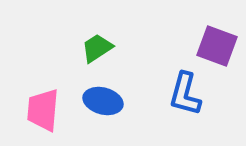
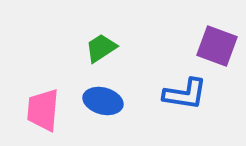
green trapezoid: moved 4 px right
blue L-shape: rotated 96 degrees counterclockwise
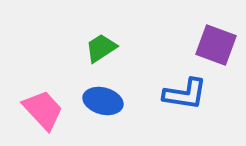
purple square: moved 1 px left, 1 px up
pink trapezoid: rotated 132 degrees clockwise
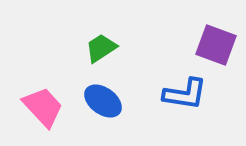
blue ellipse: rotated 21 degrees clockwise
pink trapezoid: moved 3 px up
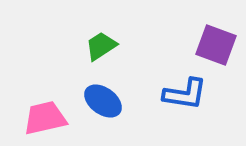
green trapezoid: moved 2 px up
pink trapezoid: moved 2 px right, 11 px down; rotated 60 degrees counterclockwise
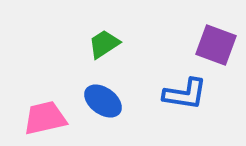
green trapezoid: moved 3 px right, 2 px up
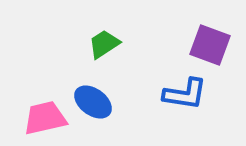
purple square: moved 6 px left
blue ellipse: moved 10 px left, 1 px down
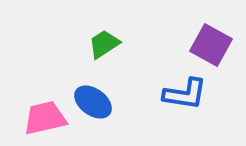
purple square: moved 1 px right; rotated 9 degrees clockwise
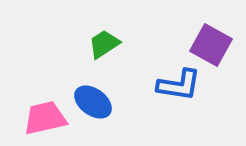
blue L-shape: moved 6 px left, 9 px up
